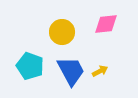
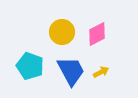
pink diamond: moved 9 px left, 10 px down; rotated 20 degrees counterclockwise
yellow arrow: moved 1 px right, 1 px down
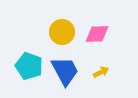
pink diamond: rotated 25 degrees clockwise
cyan pentagon: moved 1 px left
blue trapezoid: moved 6 px left
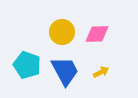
cyan pentagon: moved 2 px left, 1 px up
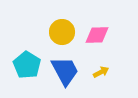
pink diamond: moved 1 px down
cyan pentagon: rotated 12 degrees clockwise
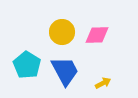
yellow arrow: moved 2 px right, 11 px down
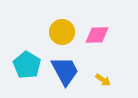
yellow arrow: moved 3 px up; rotated 63 degrees clockwise
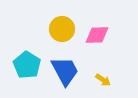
yellow circle: moved 3 px up
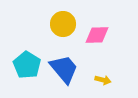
yellow circle: moved 1 px right, 5 px up
blue trapezoid: moved 1 px left, 2 px up; rotated 12 degrees counterclockwise
yellow arrow: rotated 21 degrees counterclockwise
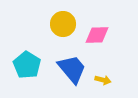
blue trapezoid: moved 8 px right
